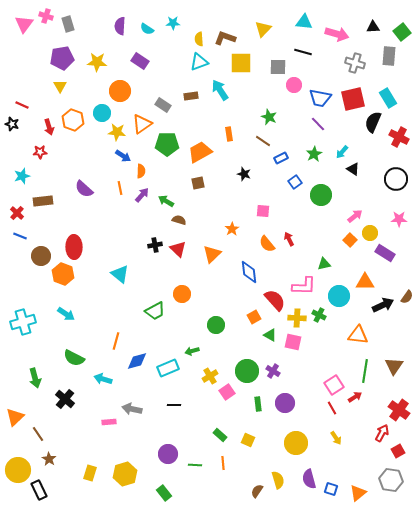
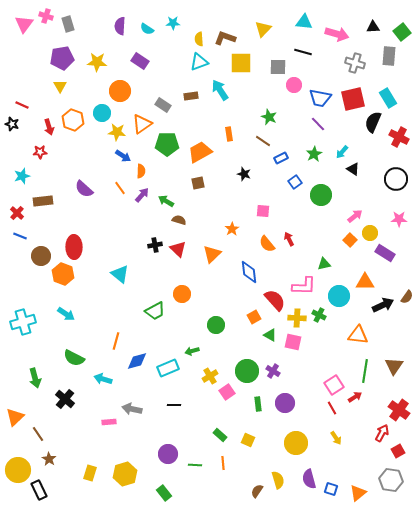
orange line at (120, 188): rotated 24 degrees counterclockwise
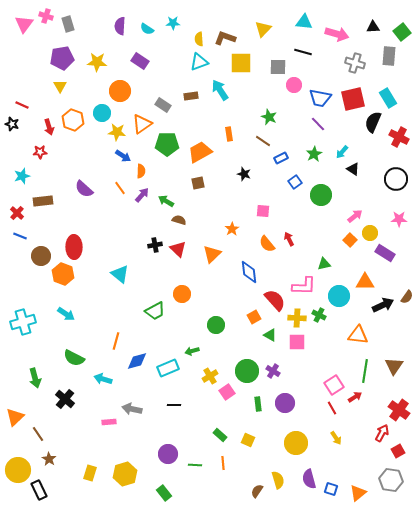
pink square at (293, 342): moved 4 px right; rotated 12 degrees counterclockwise
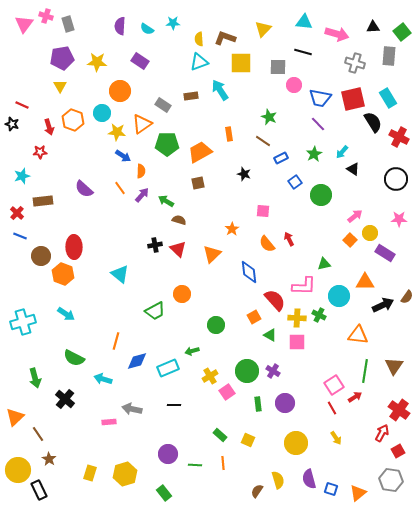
black semicircle at (373, 122): rotated 125 degrees clockwise
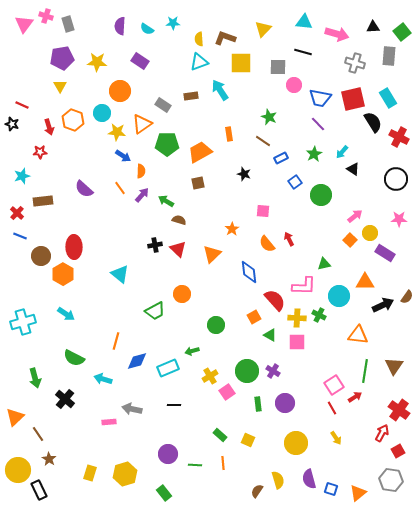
orange hexagon at (63, 274): rotated 10 degrees clockwise
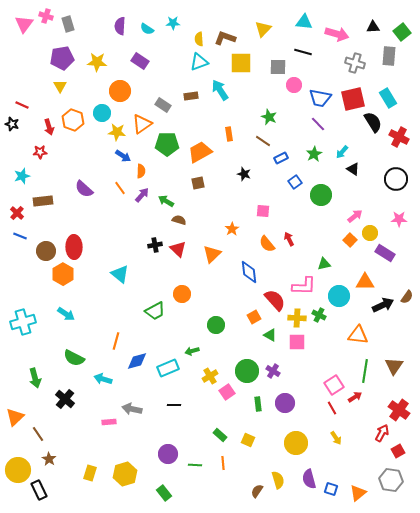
brown circle at (41, 256): moved 5 px right, 5 px up
